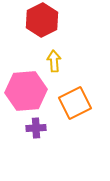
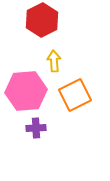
orange square: moved 8 px up
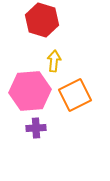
red hexagon: rotated 16 degrees counterclockwise
yellow arrow: rotated 10 degrees clockwise
pink hexagon: moved 4 px right
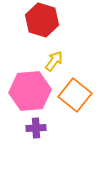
yellow arrow: rotated 30 degrees clockwise
orange square: rotated 24 degrees counterclockwise
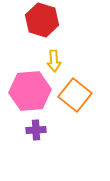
yellow arrow: rotated 140 degrees clockwise
purple cross: moved 2 px down
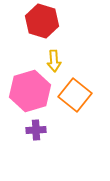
red hexagon: moved 1 px down
pink hexagon: rotated 12 degrees counterclockwise
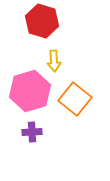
orange square: moved 4 px down
purple cross: moved 4 px left, 2 px down
